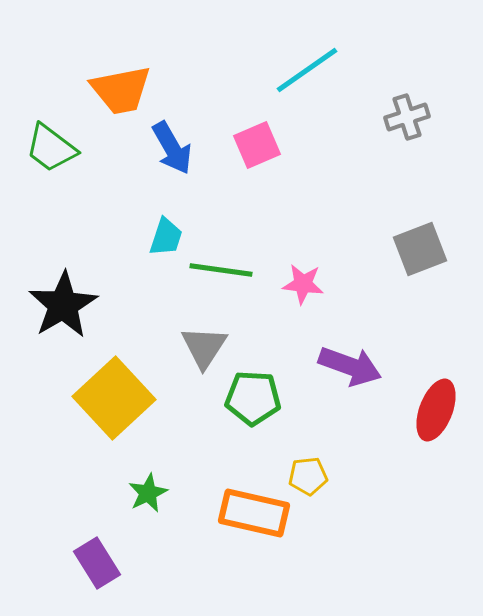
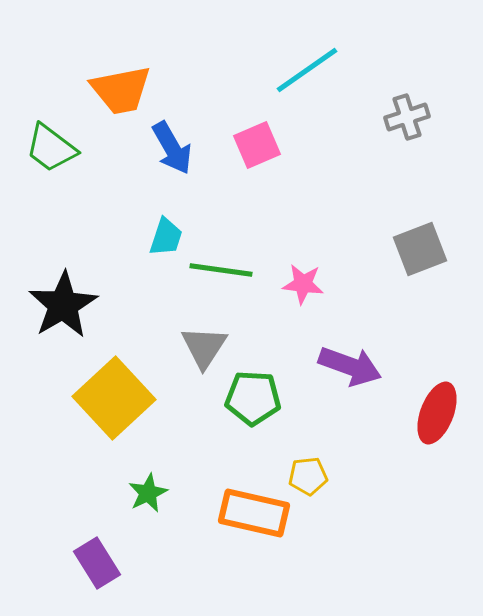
red ellipse: moved 1 px right, 3 px down
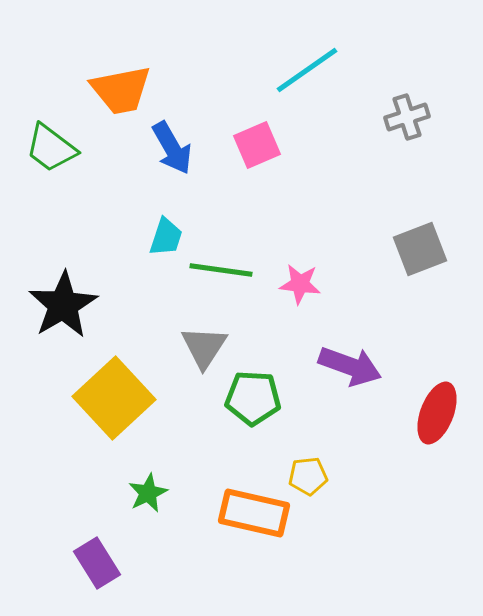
pink star: moved 3 px left
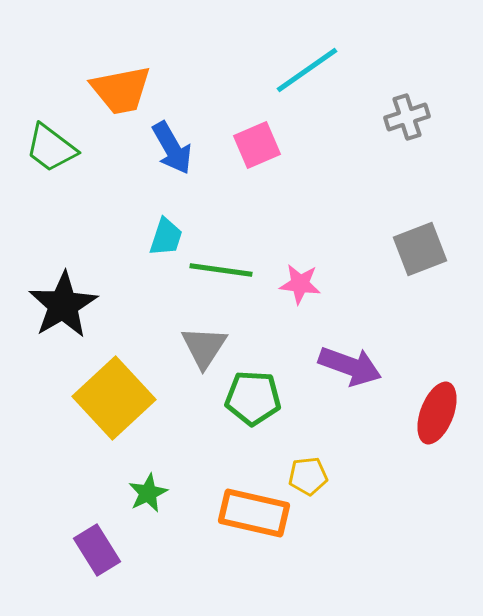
purple rectangle: moved 13 px up
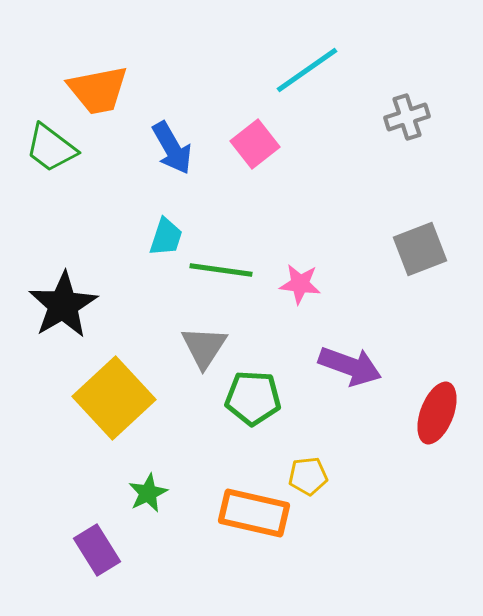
orange trapezoid: moved 23 px left
pink square: moved 2 px left, 1 px up; rotated 15 degrees counterclockwise
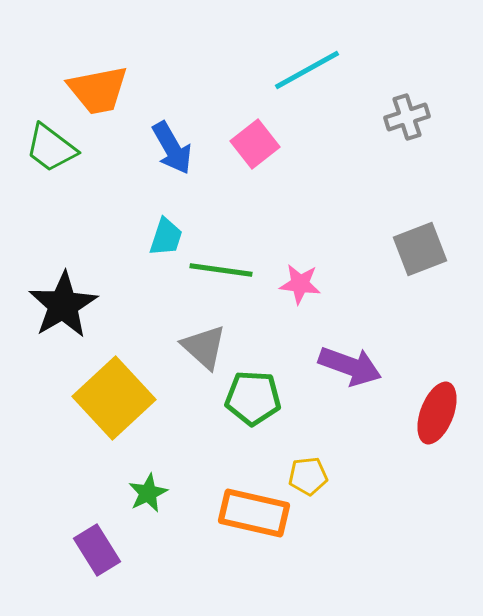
cyan line: rotated 6 degrees clockwise
gray triangle: rotated 21 degrees counterclockwise
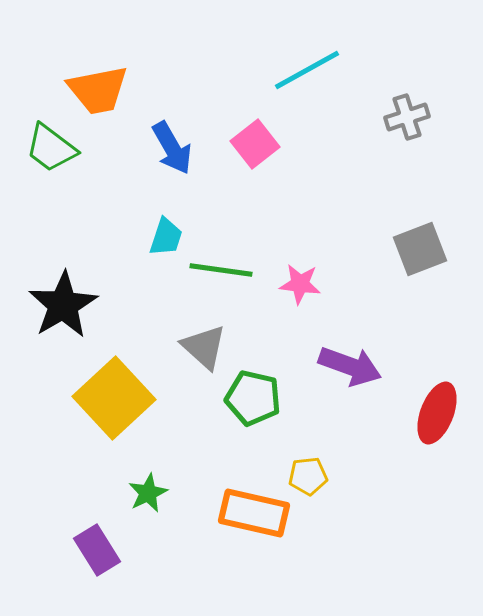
green pentagon: rotated 10 degrees clockwise
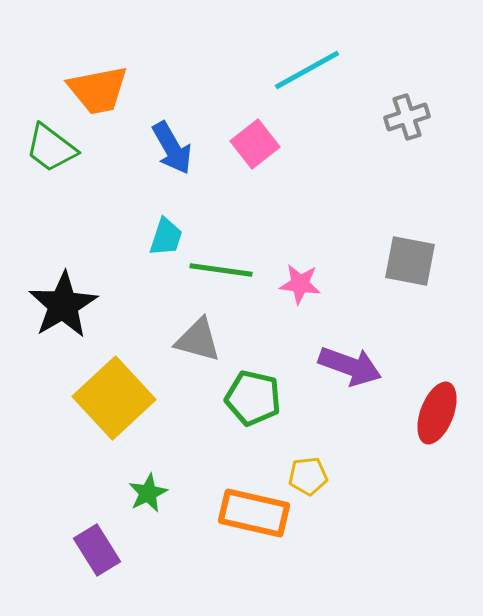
gray square: moved 10 px left, 12 px down; rotated 32 degrees clockwise
gray triangle: moved 6 px left, 7 px up; rotated 27 degrees counterclockwise
